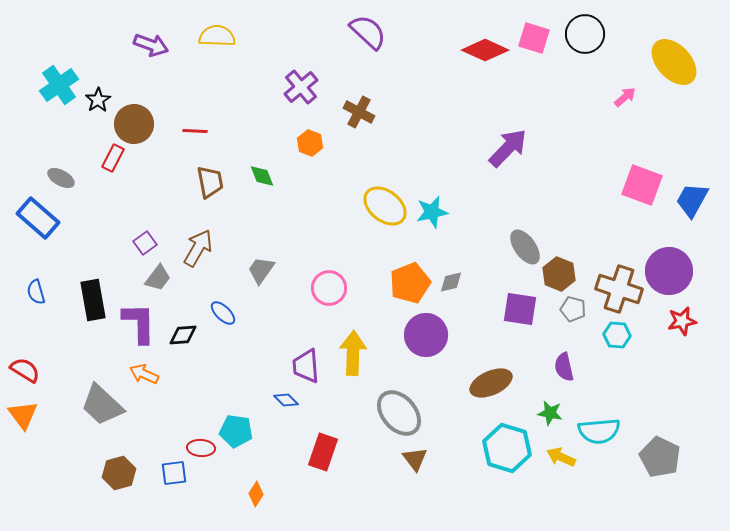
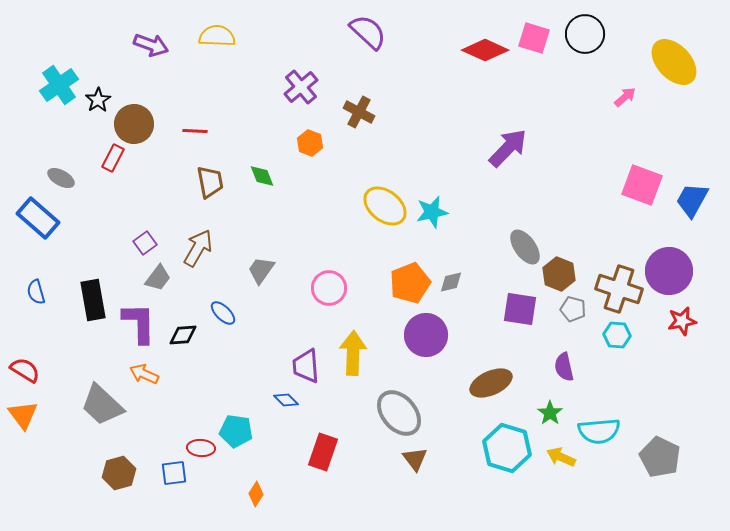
green star at (550, 413): rotated 25 degrees clockwise
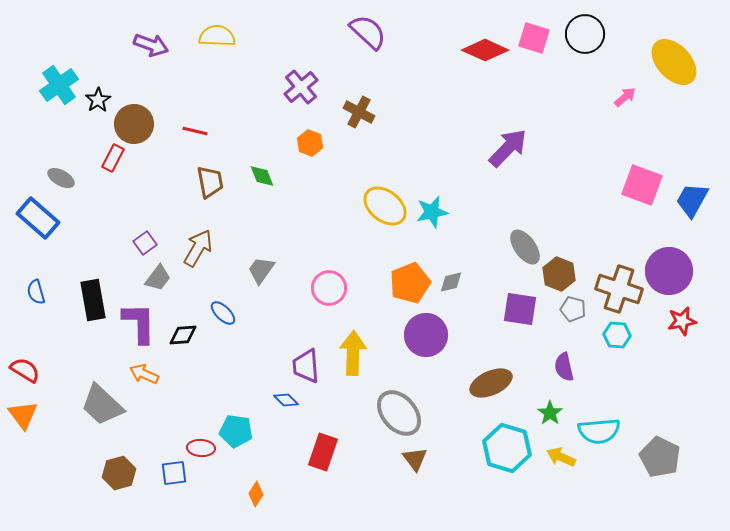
red line at (195, 131): rotated 10 degrees clockwise
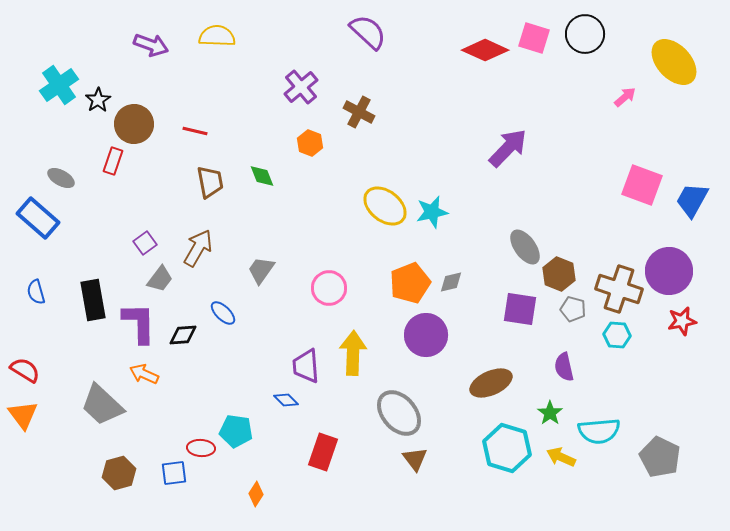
red rectangle at (113, 158): moved 3 px down; rotated 8 degrees counterclockwise
gray trapezoid at (158, 278): moved 2 px right, 1 px down
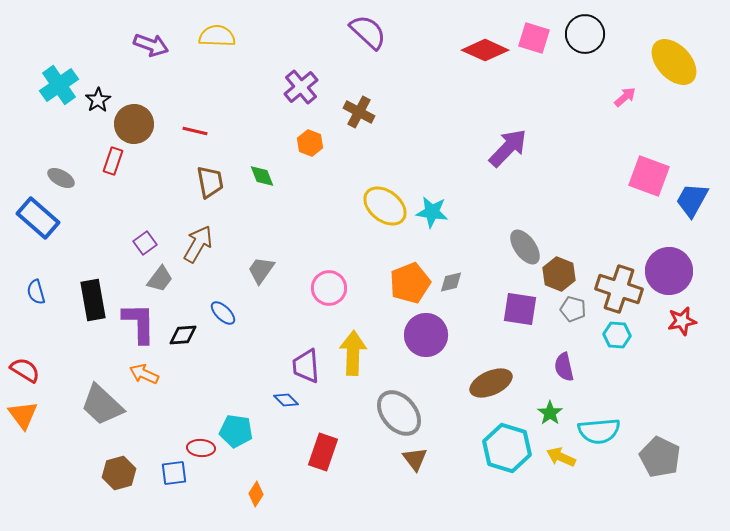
pink square at (642, 185): moved 7 px right, 9 px up
cyan star at (432, 212): rotated 20 degrees clockwise
brown arrow at (198, 248): moved 4 px up
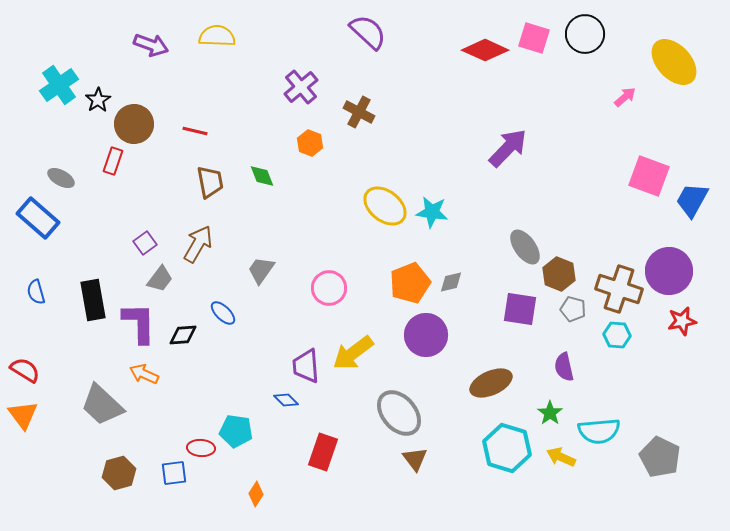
yellow arrow at (353, 353): rotated 129 degrees counterclockwise
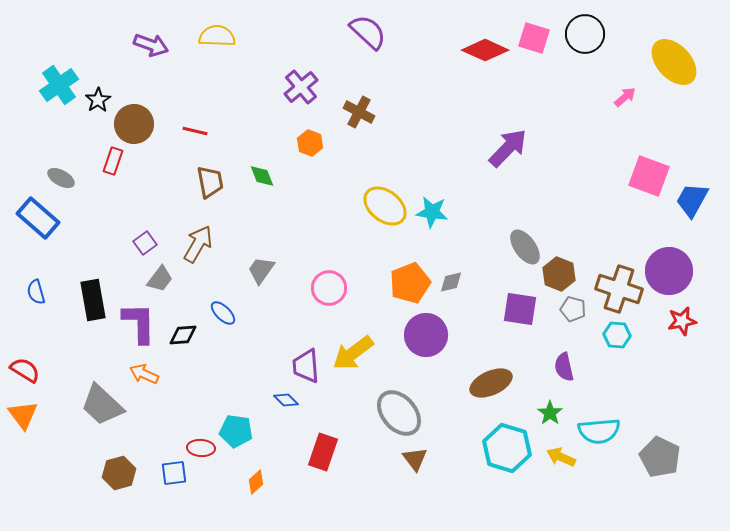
orange diamond at (256, 494): moved 12 px up; rotated 15 degrees clockwise
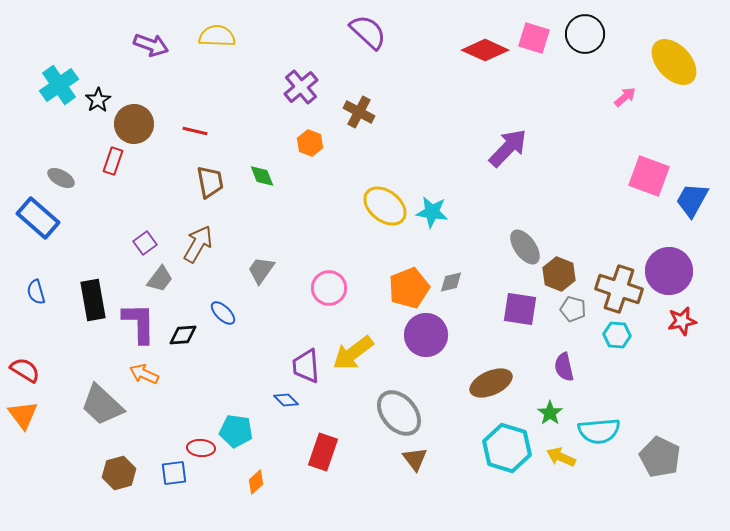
orange pentagon at (410, 283): moved 1 px left, 5 px down
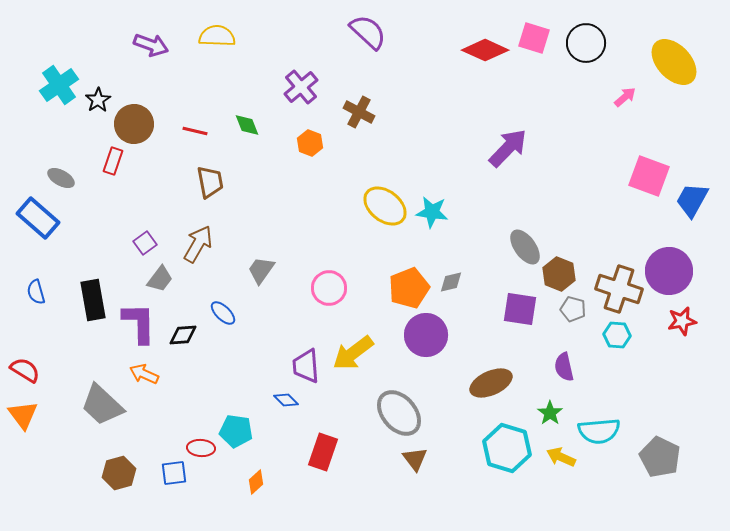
black circle at (585, 34): moved 1 px right, 9 px down
green diamond at (262, 176): moved 15 px left, 51 px up
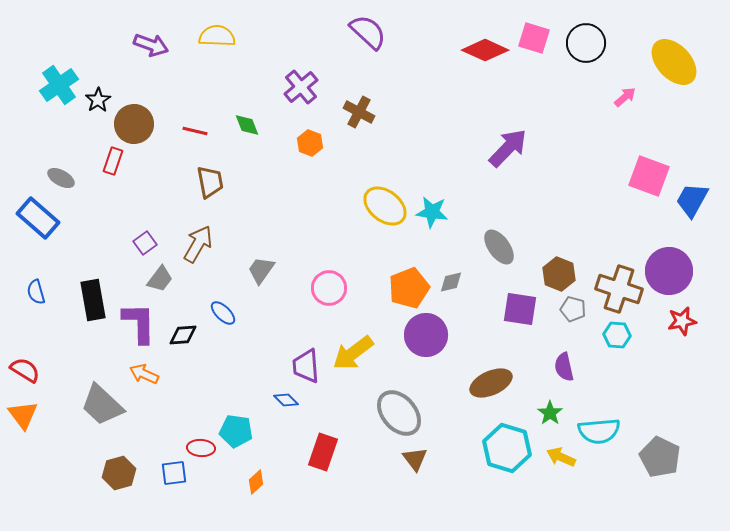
gray ellipse at (525, 247): moved 26 px left
